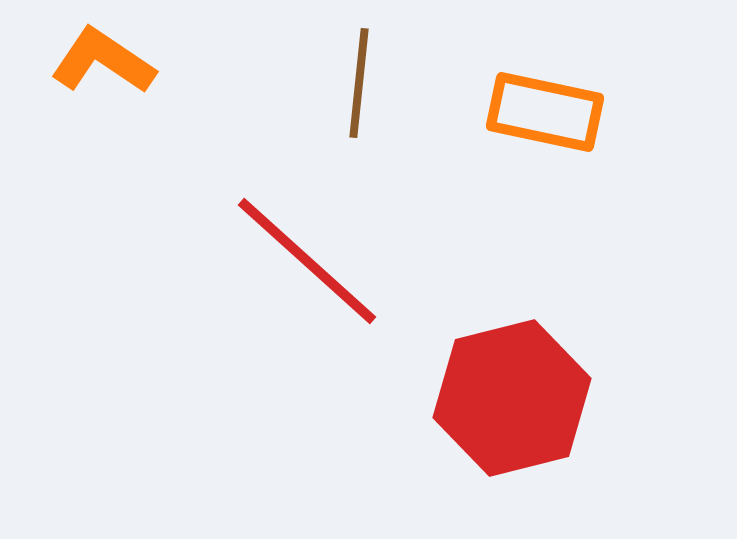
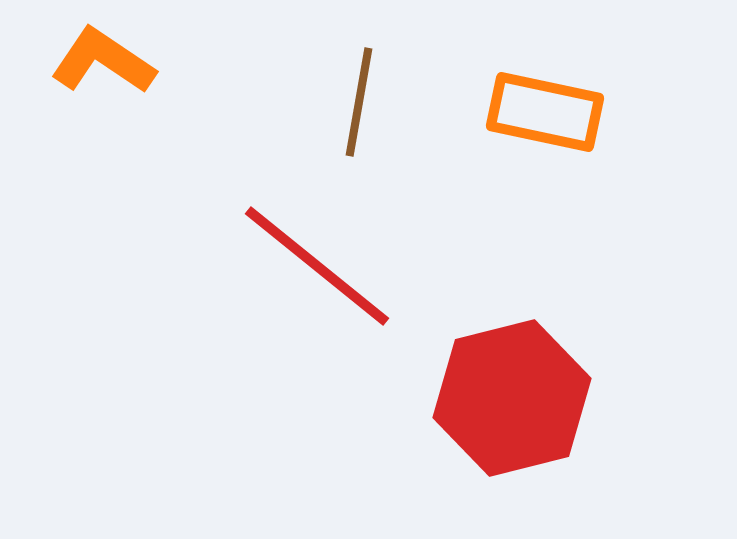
brown line: moved 19 px down; rotated 4 degrees clockwise
red line: moved 10 px right, 5 px down; rotated 3 degrees counterclockwise
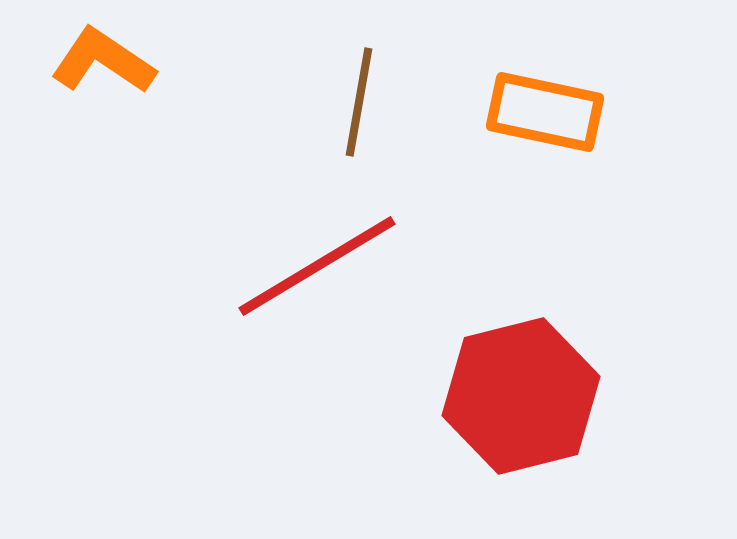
red line: rotated 70 degrees counterclockwise
red hexagon: moved 9 px right, 2 px up
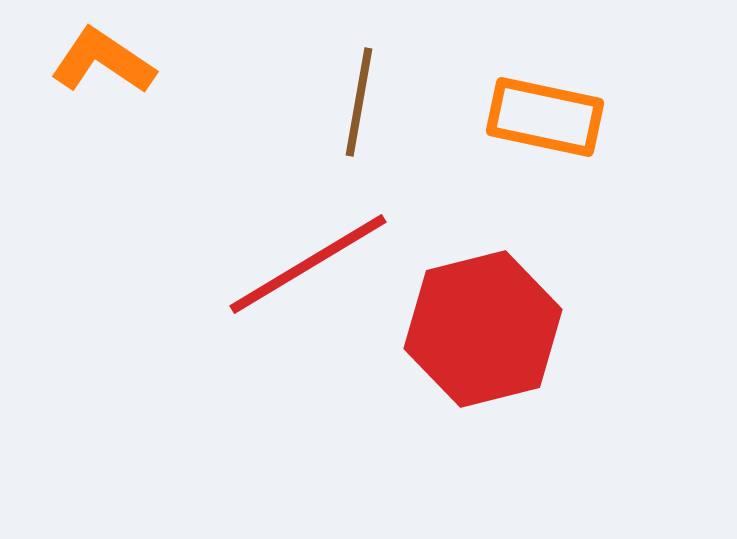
orange rectangle: moved 5 px down
red line: moved 9 px left, 2 px up
red hexagon: moved 38 px left, 67 px up
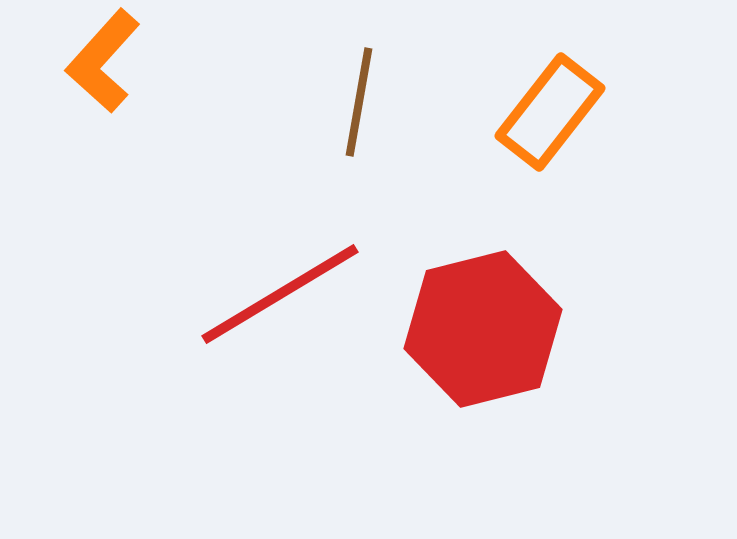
orange L-shape: rotated 82 degrees counterclockwise
orange rectangle: moved 5 px right, 5 px up; rotated 64 degrees counterclockwise
red line: moved 28 px left, 30 px down
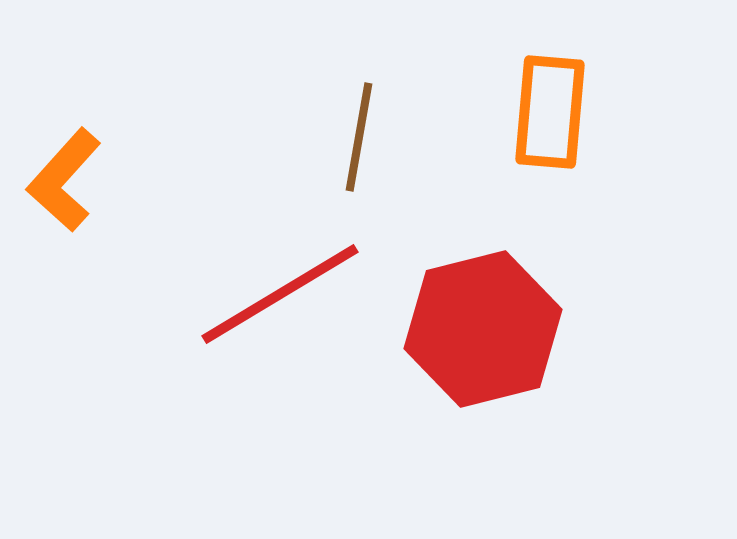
orange L-shape: moved 39 px left, 119 px down
brown line: moved 35 px down
orange rectangle: rotated 33 degrees counterclockwise
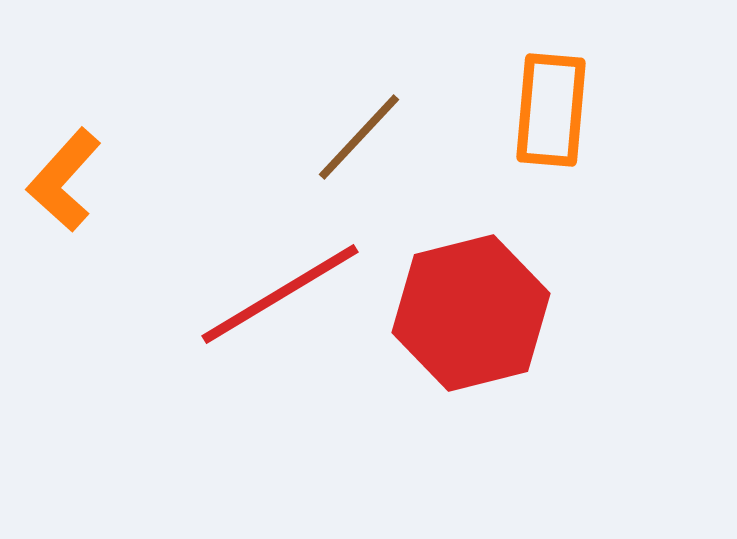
orange rectangle: moved 1 px right, 2 px up
brown line: rotated 33 degrees clockwise
red hexagon: moved 12 px left, 16 px up
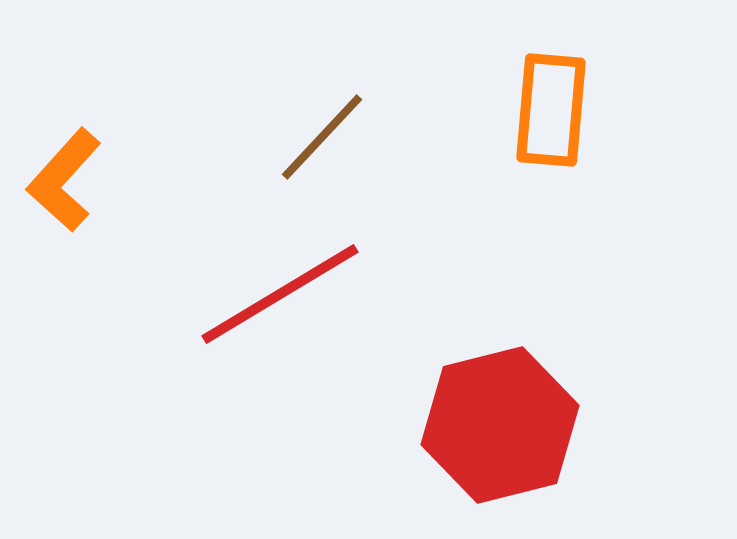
brown line: moved 37 px left
red hexagon: moved 29 px right, 112 px down
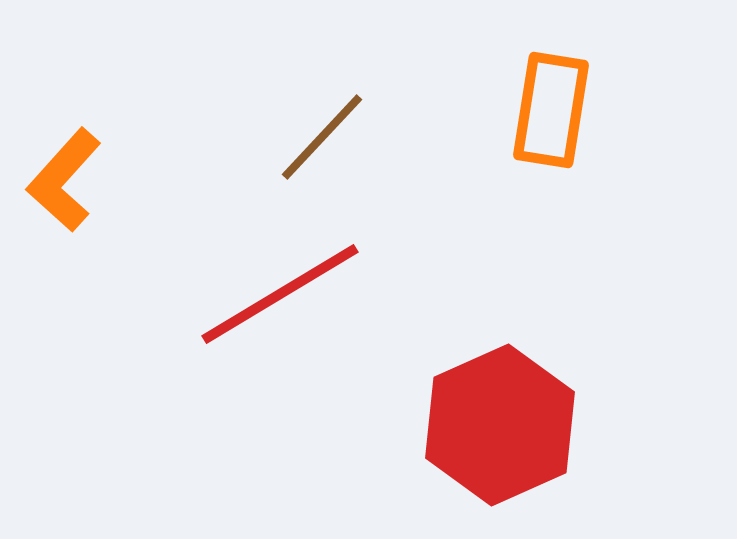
orange rectangle: rotated 4 degrees clockwise
red hexagon: rotated 10 degrees counterclockwise
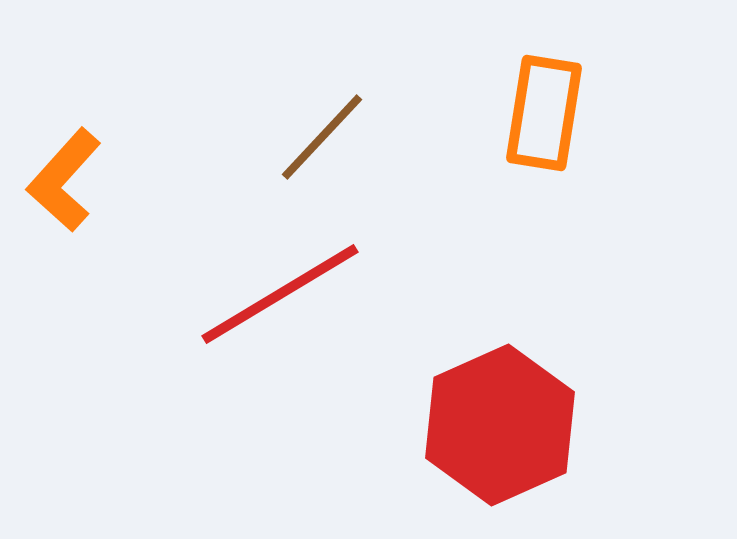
orange rectangle: moved 7 px left, 3 px down
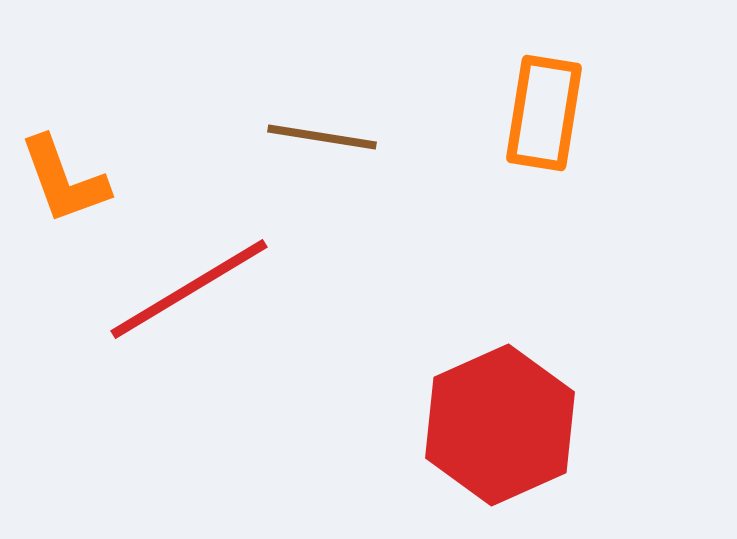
brown line: rotated 56 degrees clockwise
orange L-shape: rotated 62 degrees counterclockwise
red line: moved 91 px left, 5 px up
